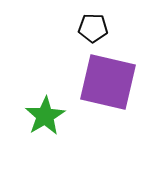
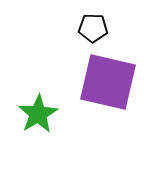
green star: moved 7 px left, 2 px up
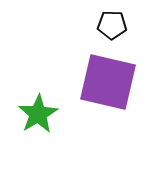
black pentagon: moved 19 px right, 3 px up
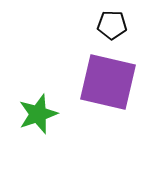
green star: rotated 12 degrees clockwise
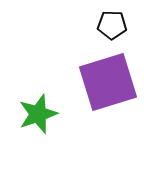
purple square: rotated 30 degrees counterclockwise
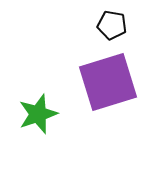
black pentagon: rotated 8 degrees clockwise
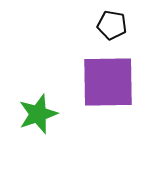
purple square: rotated 16 degrees clockwise
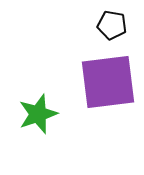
purple square: rotated 6 degrees counterclockwise
